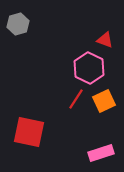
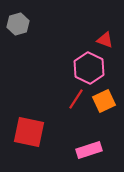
pink rectangle: moved 12 px left, 3 px up
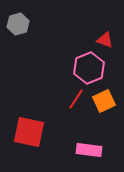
pink hexagon: rotated 12 degrees clockwise
pink rectangle: rotated 25 degrees clockwise
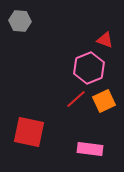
gray hexagon: moved 2 px right, 3 px up; rotated 20 degrees clockwise
red line: rotated 15 degrees clockwise
pink rectangle: moved 1 px right, 1 px up
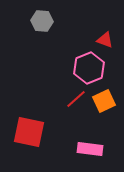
gray hexagon: moved 22 px right
